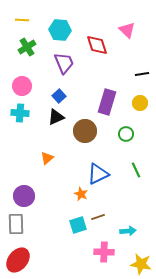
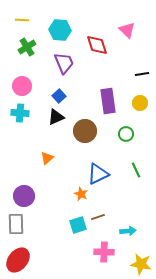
purple rectangle: moved 1 px right, 1 px up; rotated 25 degrees counterclockwise
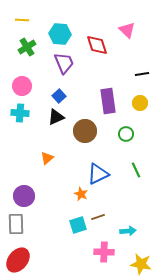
cyan hexagon: moved 4 px down
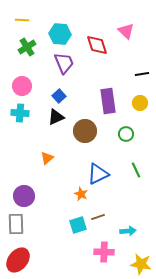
pink triangle: moved 1 px left, 1 px down
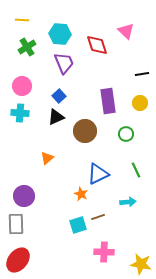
cyan arrow: moved 29 px up
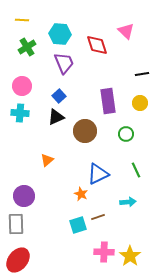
orange triangle: moved 2 px down
yellow star: moved 11 px left, 8 px up; rotated 25 degrees clockwise
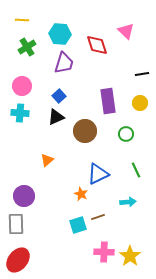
purple trapezoid: rotated 40 degrees clockwise
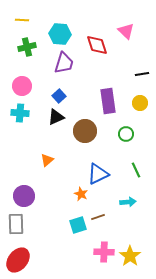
green cross: rotated 18 degrees clockwise
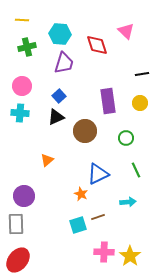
green circle: moved 4 px down
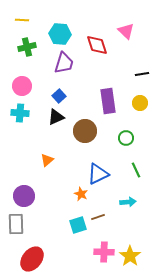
red ellipse: moved 14 px right, 1 px up
